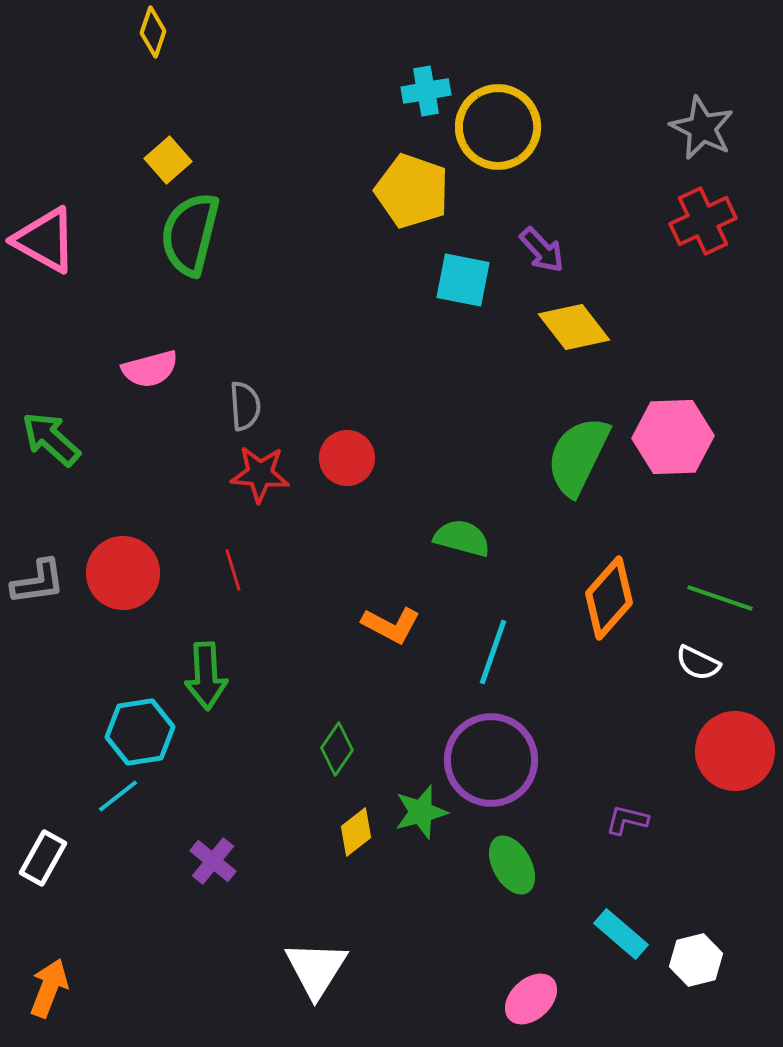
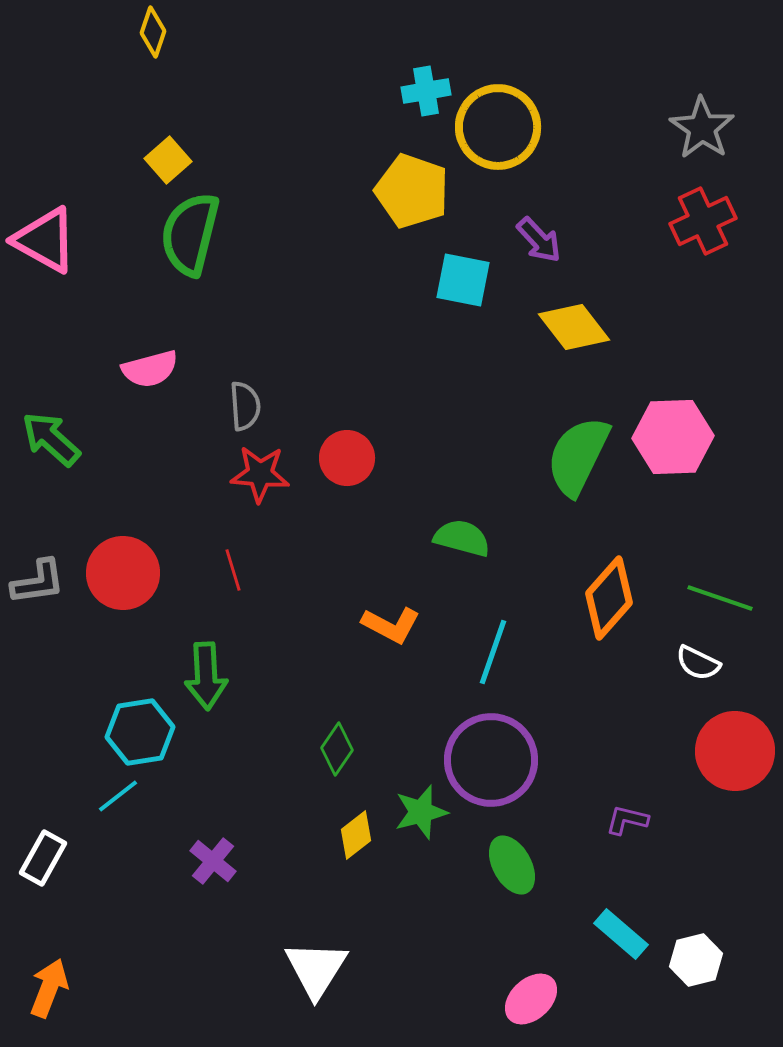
gray star at (702, 128): rotated 8 degrees clockwise
purple arrow at (542, 250): moved 3 px left, 10 px up
yellow diamond at (356, 832): moved 3 px down
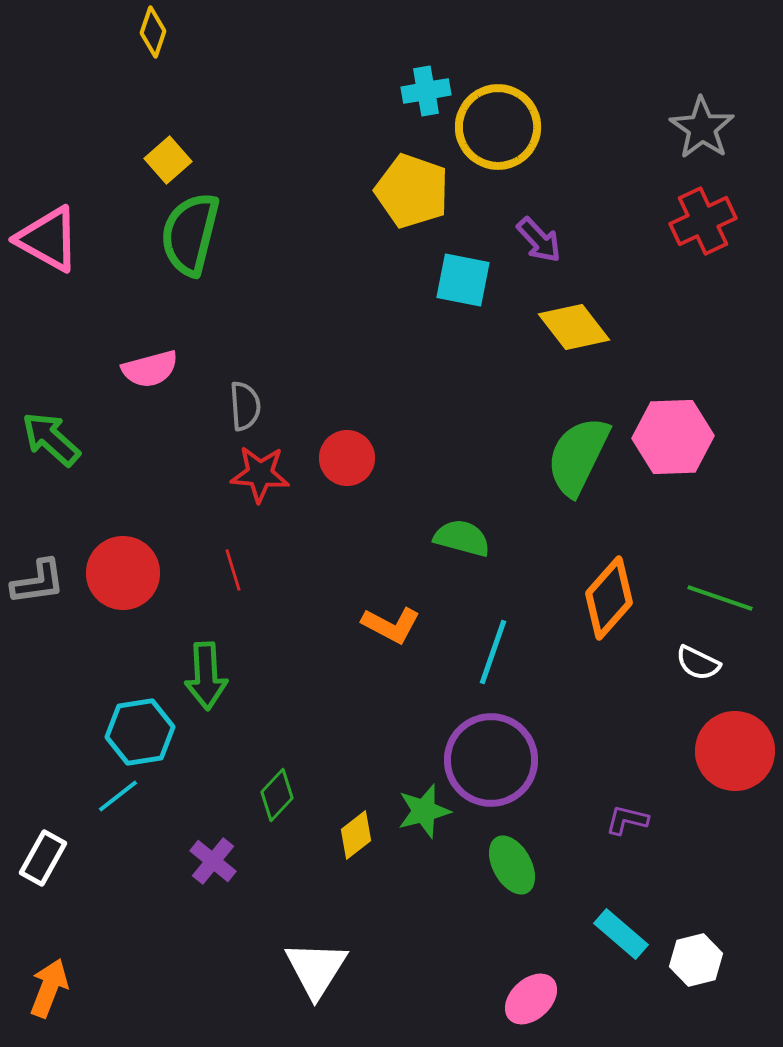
pink triangle at (45, 240): moved 3 px right, 1 px up
green diamond at (337, 749): moved 60 px left, 46 px down; rotated 9 degrees clockwise
green star at (421, 812): moved 3 px right, 1 px up
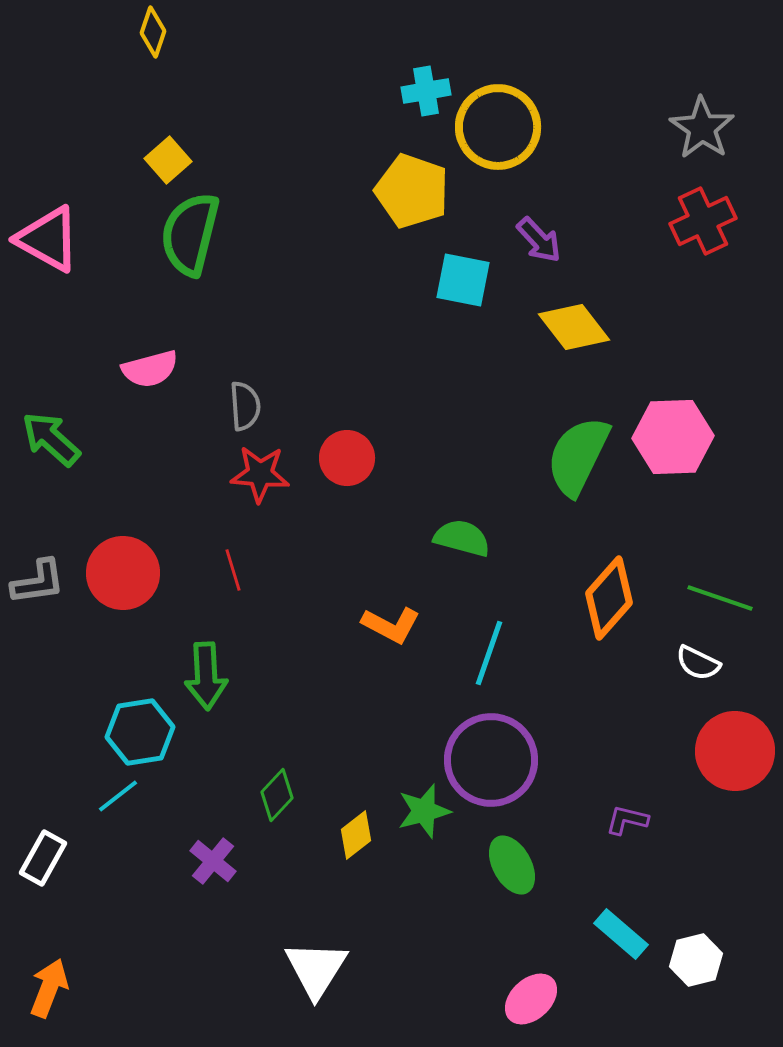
cyan line at (493, 652): moved 4 px left, 1 px down
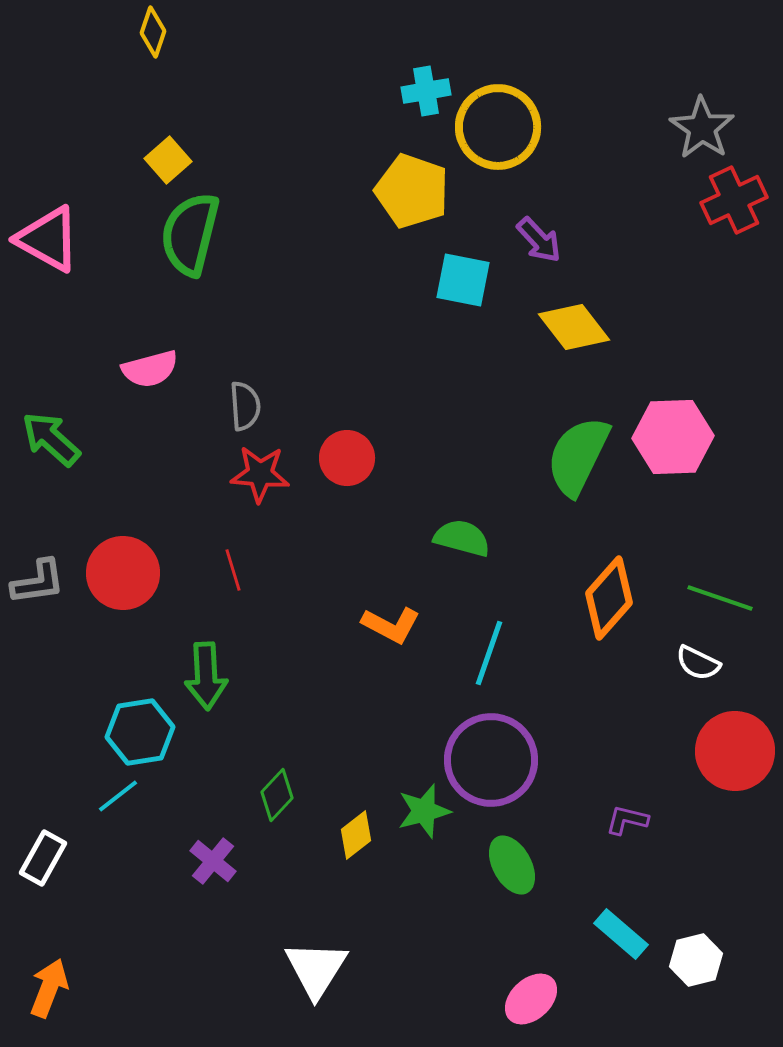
red cross at (703, 221): moved 31 px right, 21 px up
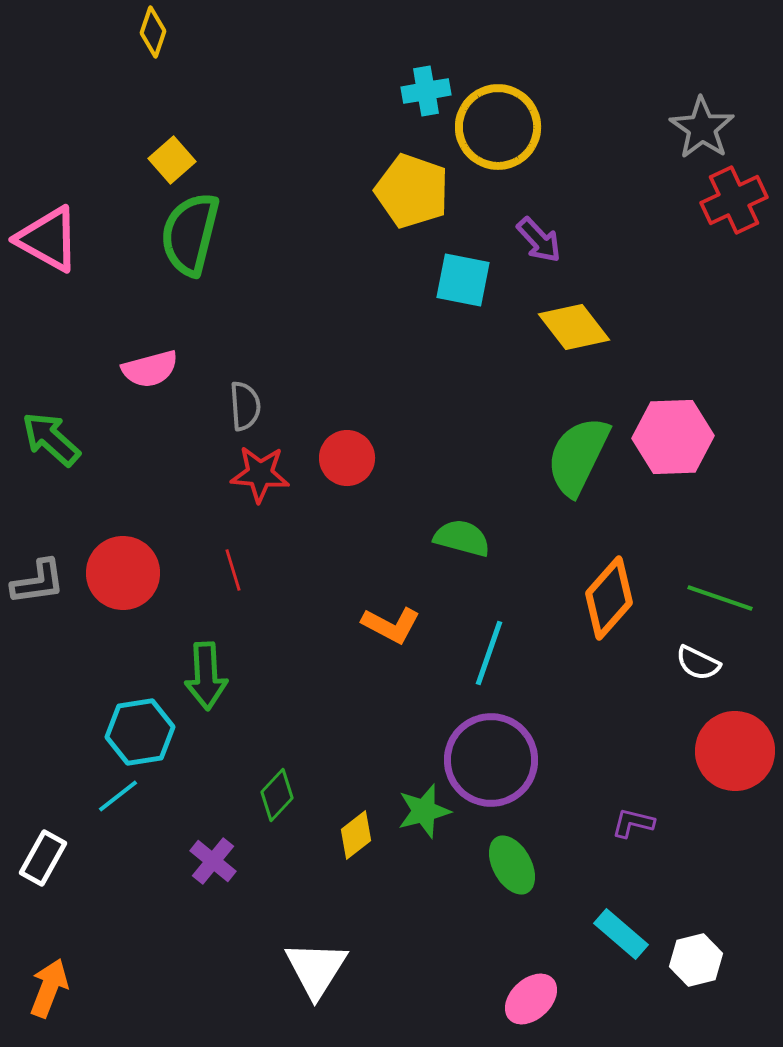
yellow square at (168, 160): moved 4 px right
purple L-shape at (627, 820): moved 6 px right, 3 px down
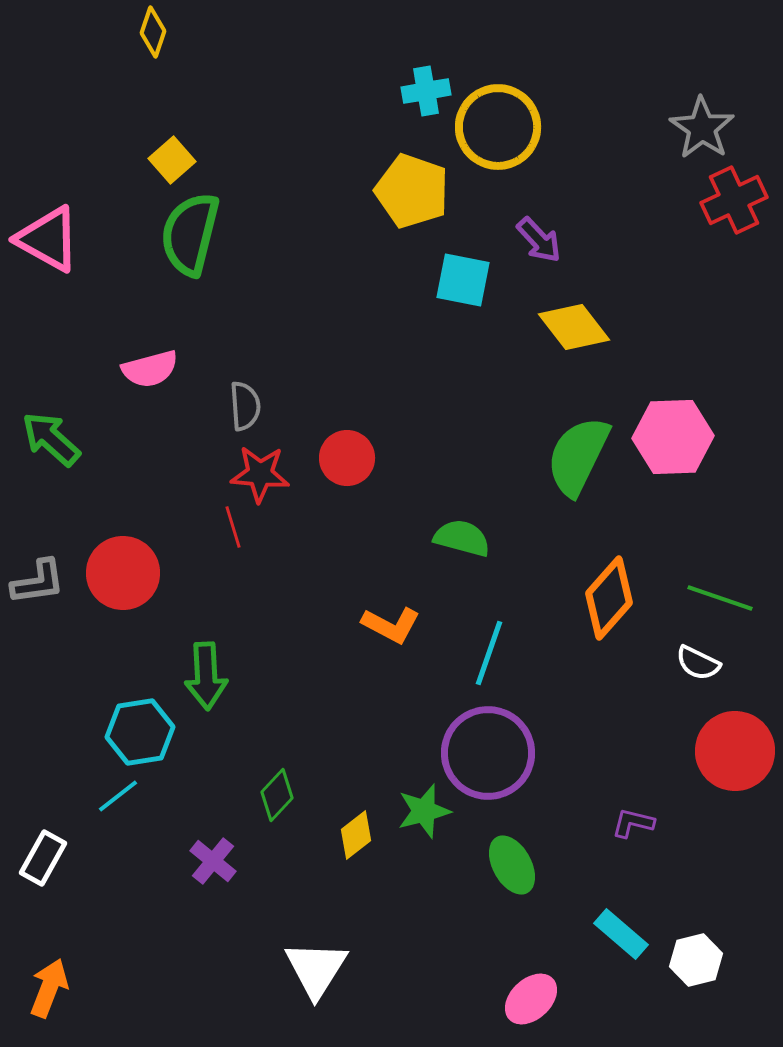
red line at (233, 570): moved 43 px up
purple circle at (491, 760): moved 3 px left, 7 px up
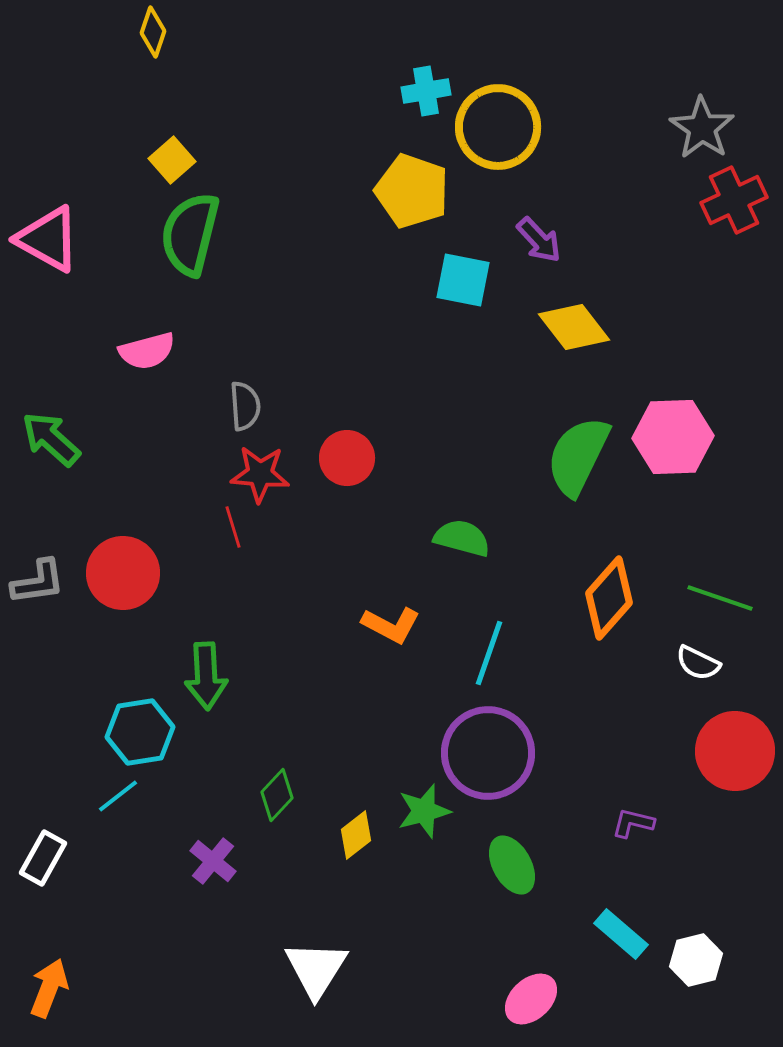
pink semicircle at (150, 369): moved 3 px left, 18 px up
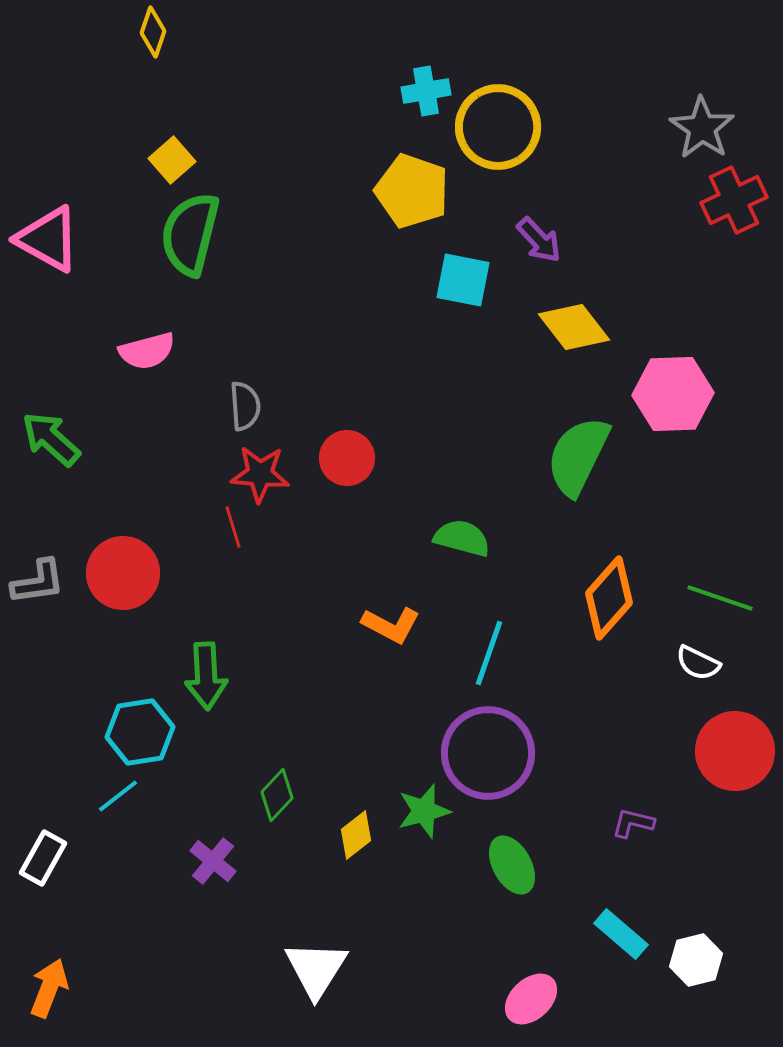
pink hexagon at (673, 437): moved 43 px up
